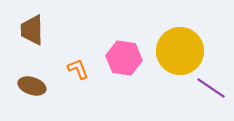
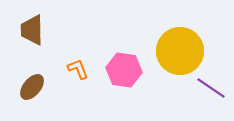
pink hexagon: moved 12 px down
brown ellipse: moved 1 px down; rotated 68 degrees counterclockwise
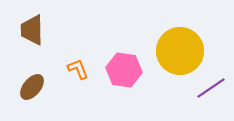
purple line: rotated 68 degrees counterclockwise
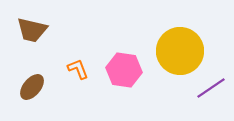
brown trapezoid: rotated 76 degrees counterclockwise
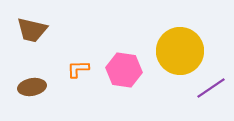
orange L-shape: rotated 70 degrees counterclockwise
brown ellipse: rotated 40 degrees clockwise
